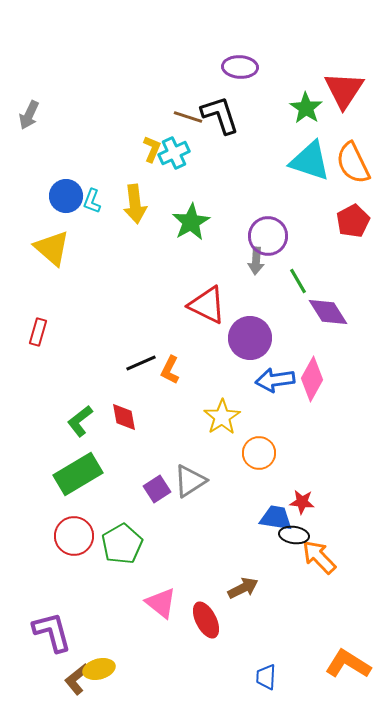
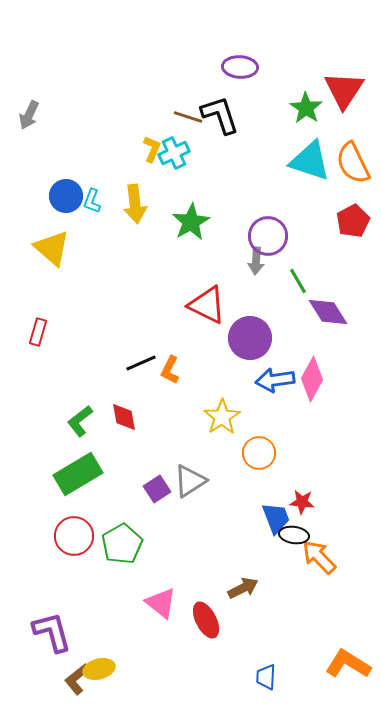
blue trapezoid at (276, 518): rotated 60 degrees clockwise
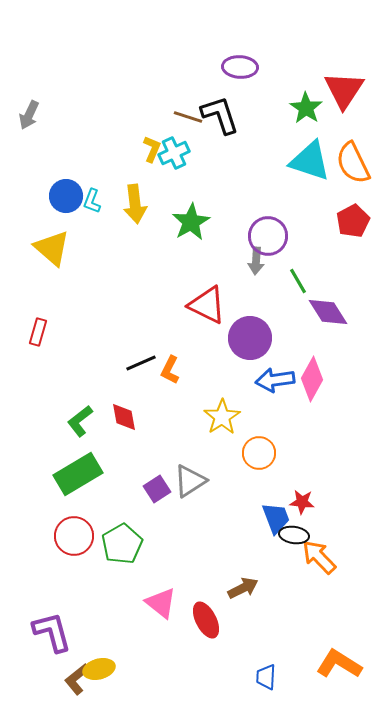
orange L-shape at (348, 664): moved 9 px left
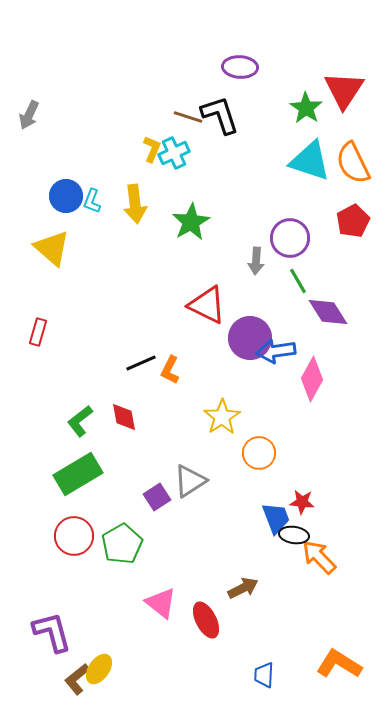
purple circle at (268, 236): moved 22 px right, 2 px down
blue arrow at (275, 380): moved 1 px right, 29 px up
purple square at (157, 489): moved 8 px down
yellow ellipse at (99, 669): rotated 40 degrees counterclockwise
blue trapezoid at (266, 677): moved 2 px left, 2 px up
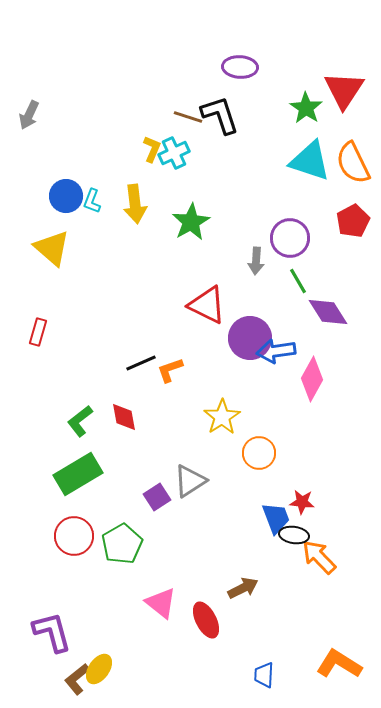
orange L-shape at (170, 370): rotated 44 degrees clockwise
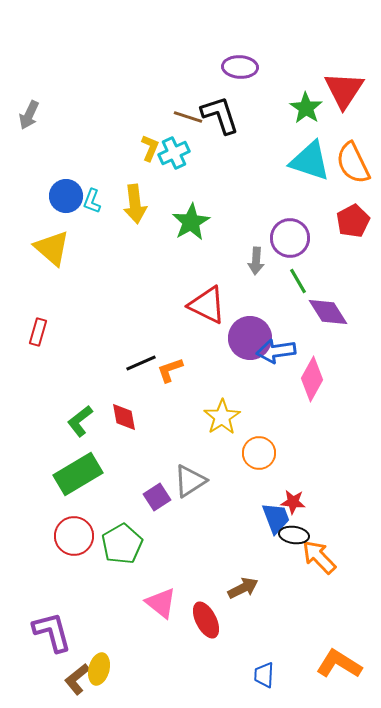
yellow L-shape at (152, 149): moved 2 px left, 1 px up
red star at (302, 502): moved 9 px left
yellow ellipse at (99, 669): rotated 20 degrees counterclockwise
